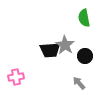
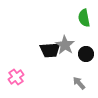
black circle: moved 1 px right, 2 px up
pink cross: rotated 28 degrees counterclockwise
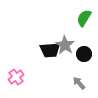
green semicircle: rotated 42 degrees clockwise
black circle: moved 2 px left
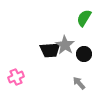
pink cross: rotated 14 degrees clockwise
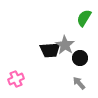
black circle: moved 4 px left, 4 px down
pink cross: moved 2 px down
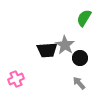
black trapezoid: moved 3 px left
